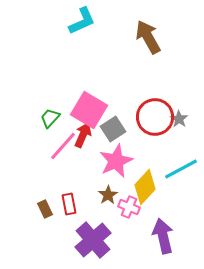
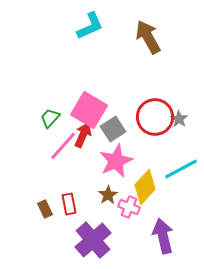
cyan L-shape: moved 8 px right, 5 px down
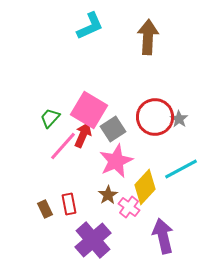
brown arrow: rotated 32 degrees clockwise
pink cross: rotated 15 degrees clockwise
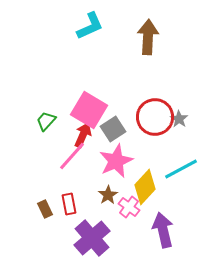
green trapezoid: moved 4 px left, 3 px down
pink line: moved 9 px right, 10 px down
purple arrow: moved 6 px up
purple cross: moved 1 px left, 2 px up
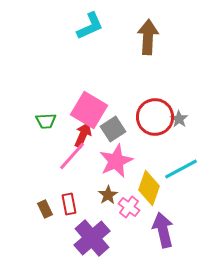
green trapezoid: rotated 135 degrees counterclockwise
yellow diamond: moved 4 px right, 1 px down; rotated 24 degrees counterclockwise
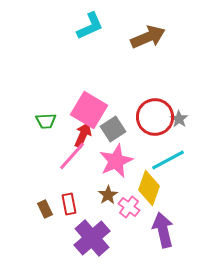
brown arrow: rotated 64 degrees clockwise
cyan line: moved 13 px left, 9 px up
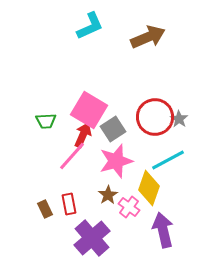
pink star: rotated 8 degrees clockwise
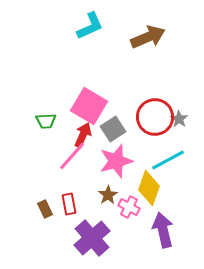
pink square: moved 4 px up
pink cross: rotated 10 degrees counterclockwise
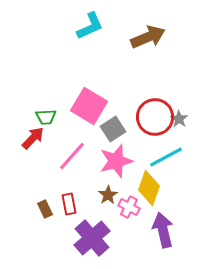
green trapezoid: moved 4 px up
red arrow: moved 50 px left, 3 px down; rotated 20 degrees clockwise
cyan line: moved 2 px left, 3 px up
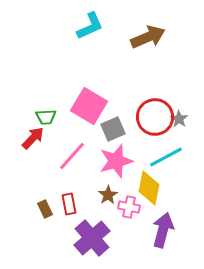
gray square: rotated 10 degrees clockwise
yellow diamond: rotated 8 degrees counterclockwise
pink cross: rotated 15 degrees counterclockwise
purple arrow: rotated 28 degrees clockwise
